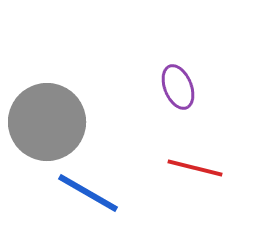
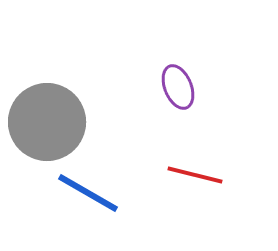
red line: moved 7 px down
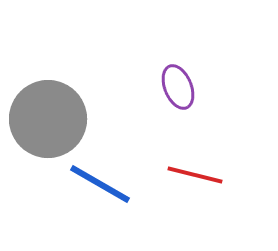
gray circle: moved 1 px right, 3 px up
blue line: moved 12 px right, 9 px up
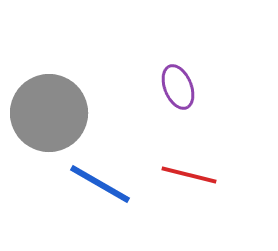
gray circle: moved 1 px right, 6 px up
red line: moved 6 px left
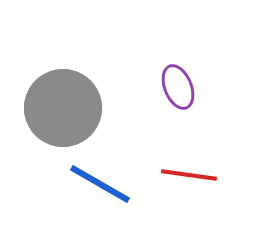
gray circle: moved 14 px right, 5 px up
red line: rotated 6 degrees counterclockwise
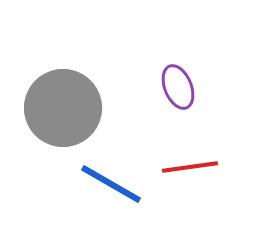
red line: moved 1 px right, 8 px up; rotated 16 degrees counterclockwise
blue line: moved 11 px right
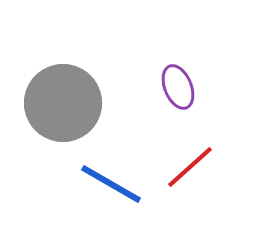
gray circle: moved 5 px up
red line: rotated 34 degrees counterclockwise
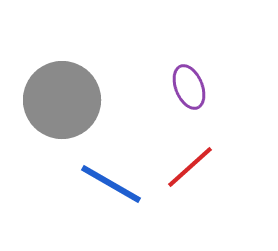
purple ellipse: moved 11 px right
gray circle: moved 1 px left, 3 px up
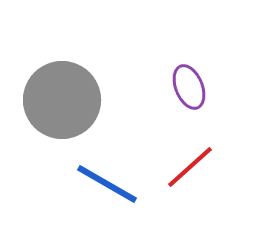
blue line: moved 4 px left
